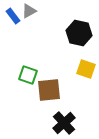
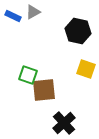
gray triangle: moved 4 px right, 1 px down
blue rectangle: rotated 28 degrees counterclockwise
black hexagon: moved 1 px left, 2 px up
brown square: moved 5 px left
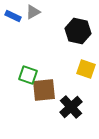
black cross: moved 7 px right, 16 px up
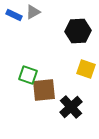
blue rectangle: moved 1 px right, 1 px up
black hexagon: rotated 15 degrees counterclockwise
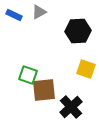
gray triangle: moved 6 px right
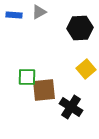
blue rectangle: rotated 21 degrees counterclockwise
black hexagon: moved 2 px right, 3 px up
yellow square: rotated 30 degrees clockwise
green square: moved 1 px left, 2 px down; rotated 18 degrees counterclockwise
black cross: rotated 15 degrees counterclockwise
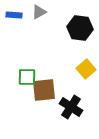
black hexagon: rotated 10 degrees clockwise
